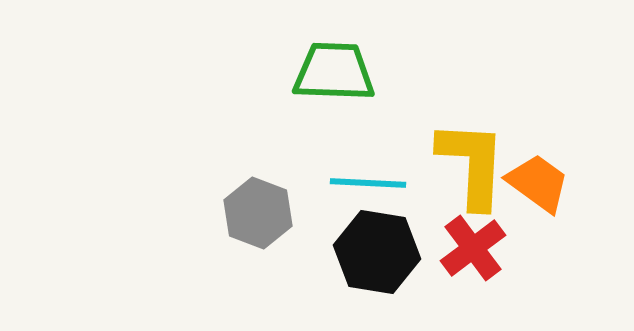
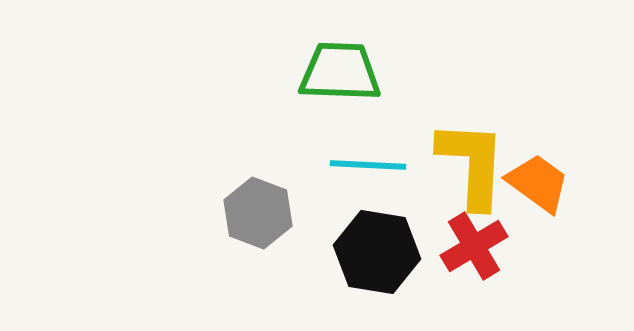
green trapezoid: moved 6 px right
cyan line: moved 18 px up
red cross: moved 1 px right, 2 px up; rotated 6 degrees clockwise
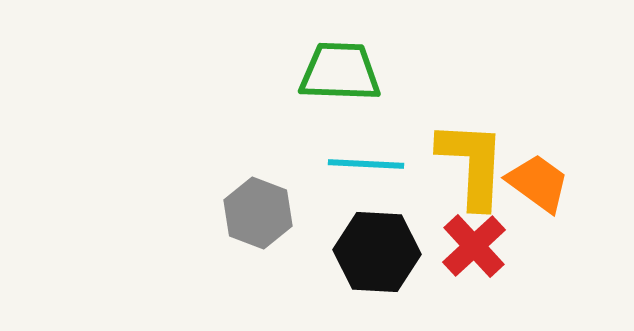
cyan line: moved 2 px left, 1 px up
red cross: rotated 12 degrees counterclockwise
black hexagon: rotated 6 degrees counterclockwise
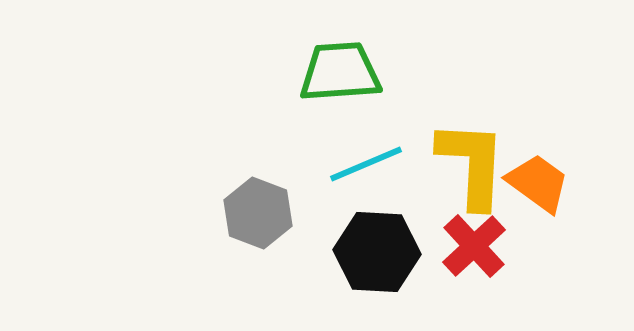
green trapezoid: rotated 6 degrees counterclockwise
cyan line: rotated 26 degrees counterclockwise
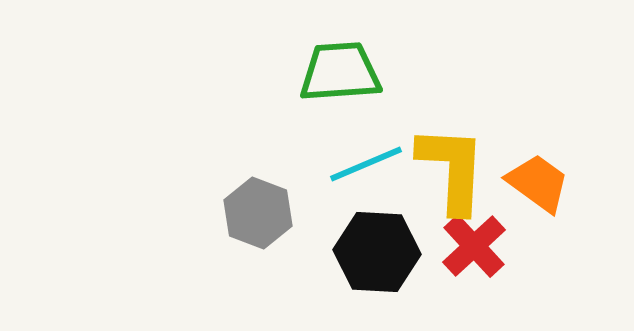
yellow L-shape: moved 20 px left, 5 px down
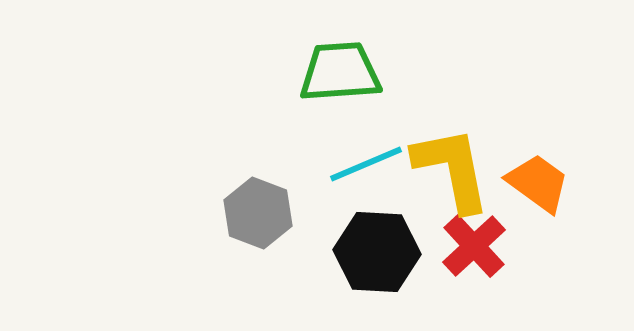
yellow L-shape: rotated 14 degrees counterclockwise
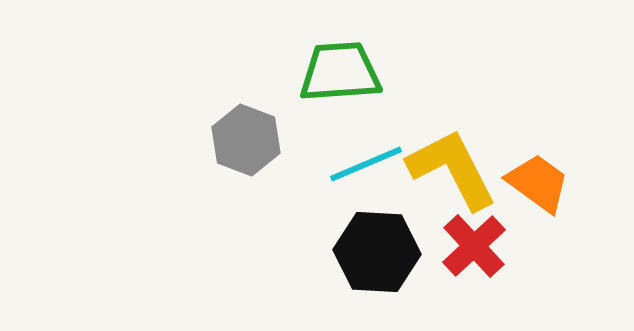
yellow L-shape: rotated 16 degrees counterclockwise
gray hexagon: moved 12 px left, 73 px up
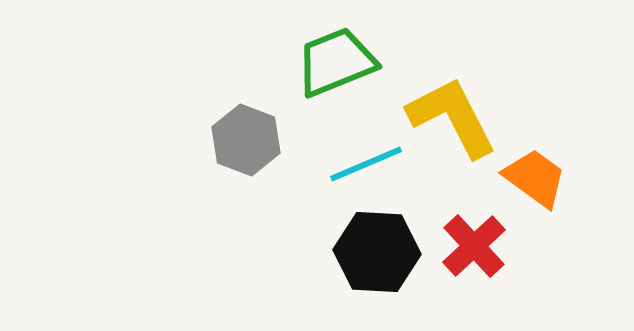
green trapezoid: moved 4 px left, 10 px up; rotated 18 degrees counterclockwise
yellow L-shape: moved 52 px up
orange trapezoid: moved 3 px left, 5 px up
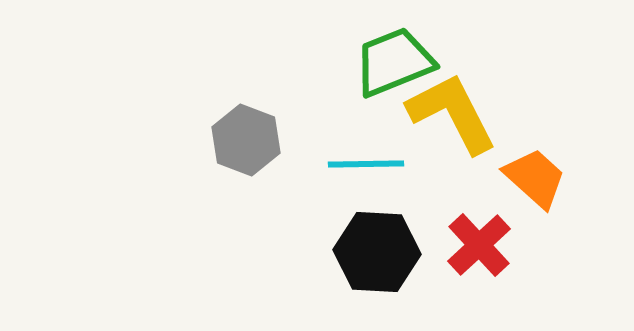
green trapezoid: moved 58 px right
yellow L-shape: moved 4 px up
cyan line: rotated 22 degrees clockwise
orange trapezoid: rotated 6 degrees clockwise
red cross: moved 5 px right, 1 px up
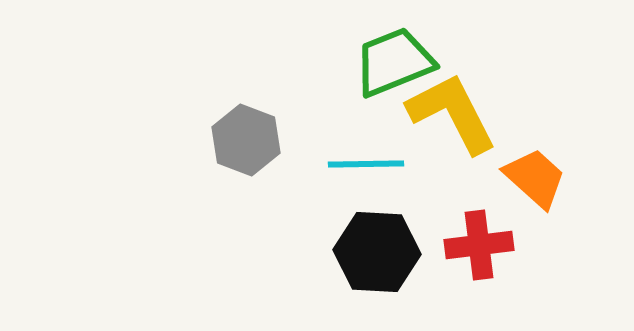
red cross: rotated 36 degrees clockwise
